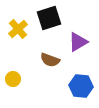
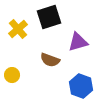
black square: moved 1 px up
purple triangle: rotated 15 degrees clockwise
yellow circle: moved 1 px left, 4 px up
blue hexagon: rotated 15 degrees clockwise
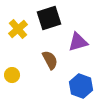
black square: moved 1 px down
brown semicircle: rotated 138 degrees counterclockwise
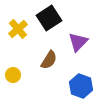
black square: rotated 15 degrees counterclockwise
purple triangle: rotated 30 degrees counterclockwise
brown semicircle: moved 1 px left; rotated 60 degrees clockwise
yellow circle: moved 1 px right
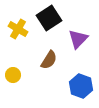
yellow cross: rotated 18 degrees counterclockwise
purple triangle: moved 3 px up
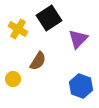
brown semicircle: moved 11 px left, 1 px down
yellow circle: moved 4 px down
